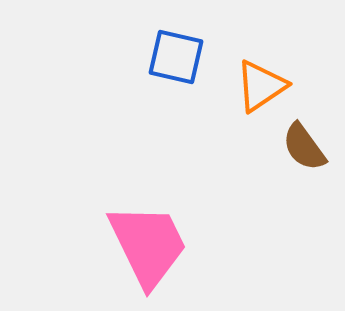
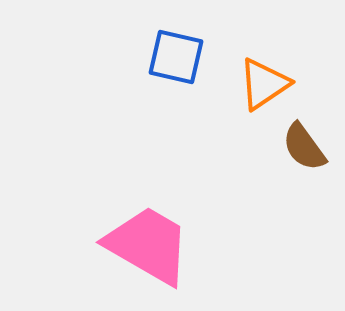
orange triangle: moved 3 px right, 2 px up
pink trapezoid: rotated 34 degrees counterclockwise
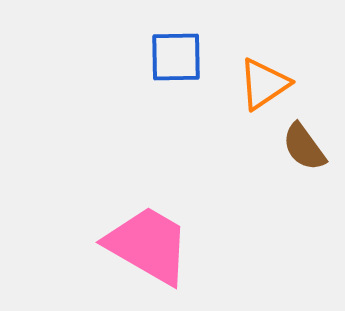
blue square: rotated 14 degrees counterclockwise
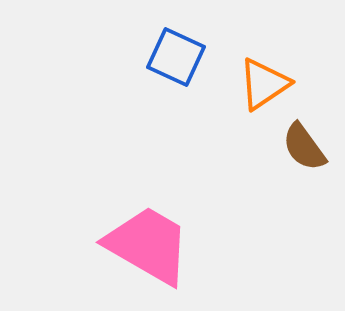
blue square: rotated 26 degrees clockwise
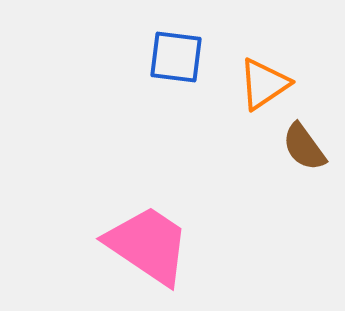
blue square: rotated 18 degrees counterclockwise
pink trapezoid: rotated 4 degrees clockwise
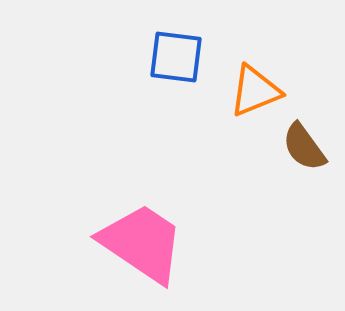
orange triangle: moved 9 px left, 7 px down; rotated 12 degrees clockwise
pink trapezoid: moved 6 px left, 2 px up
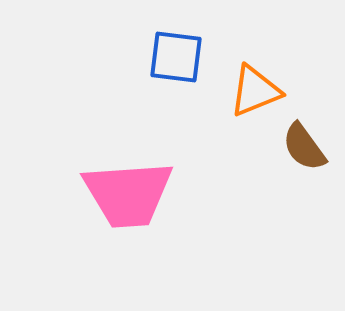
pink trapezoid: moved 14 px left, 49 px up; rotated 142 degrees clockwise
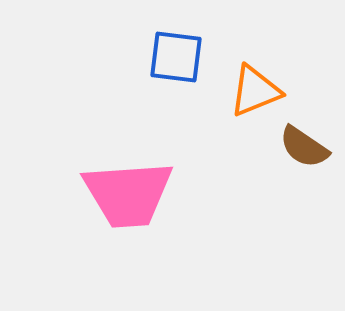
brown semicircle: rotated 20 degrees counterclockwise
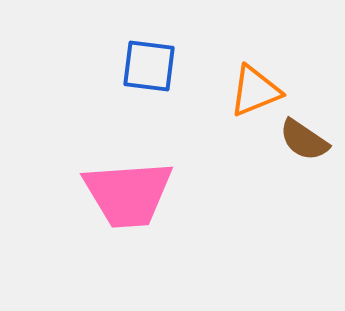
blue square: moved 27 px left, 9 px down
brown semicircle: moved 7 px up
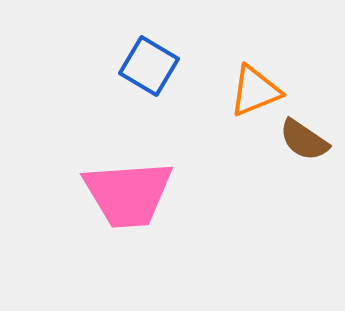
blue square: rotated 24 degrees clockwise
